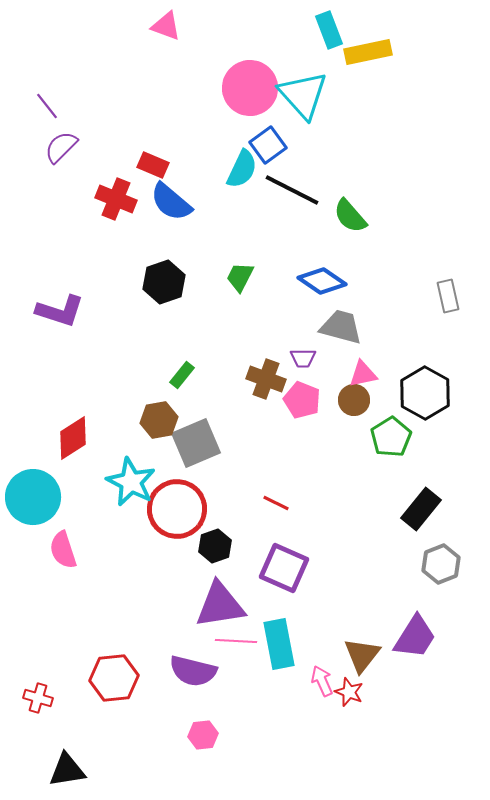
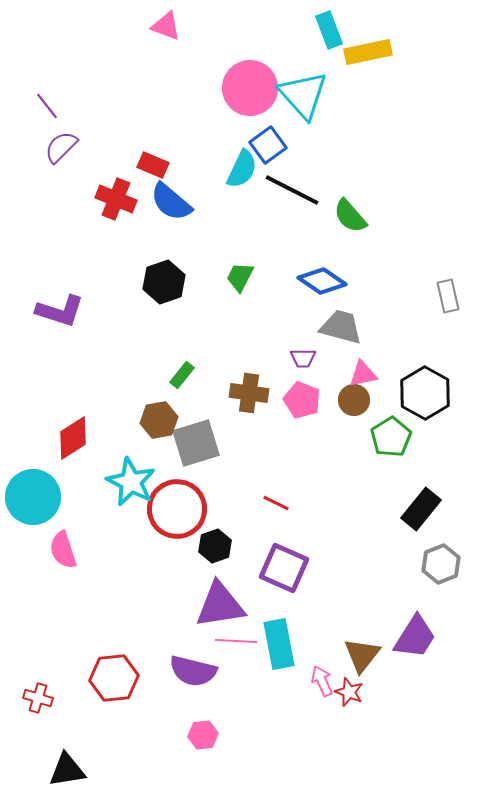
brown cross at (266, 379): moved 17 px left, 14 px down; rotated 12 degrees counterclockwise
gray square at (196, 443): rotated 6 degrees clockwise
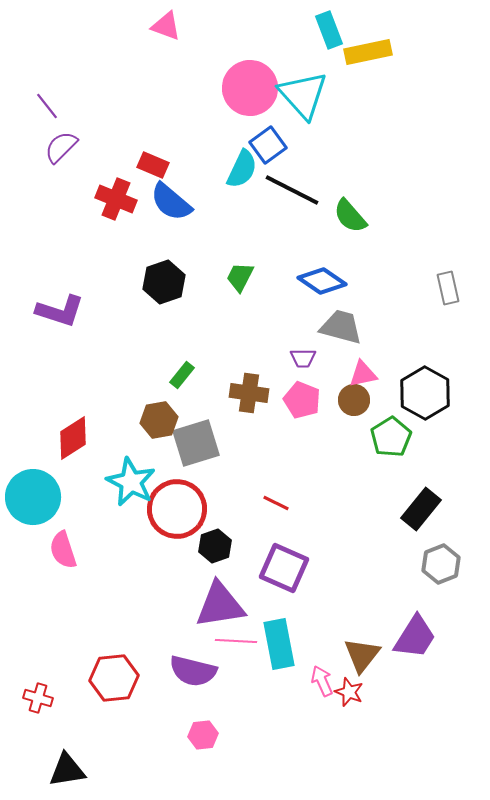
gray rectangle at (448, 296): moved 8 px up
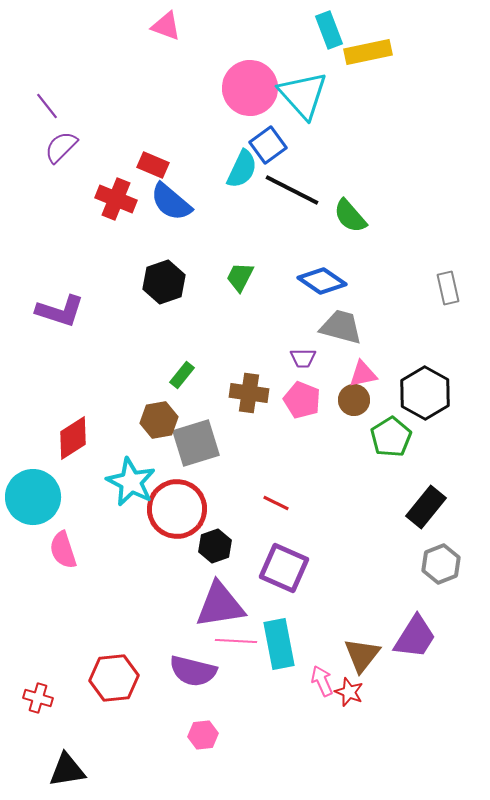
black rectangle at (421, 509): moved 5 px right, 2 px up
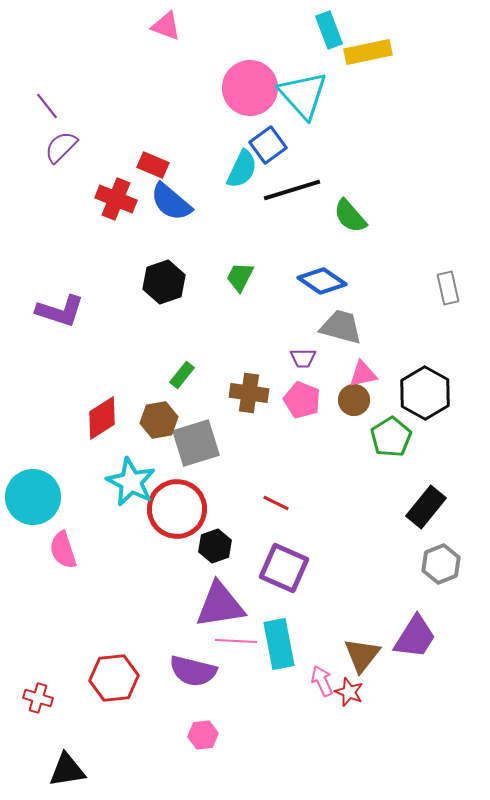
black line at (292, 190): rotated 44 degrees counterclockwise
red diamond at (73, 438): moved 29 px right, 20 px up
